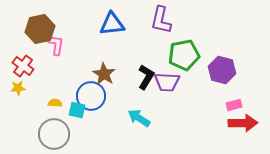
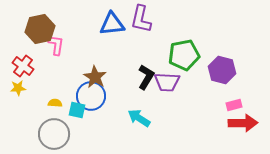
purple L-shape: moved 20 px left, 1 px up
brown star: moved 9 px left, 3 px down
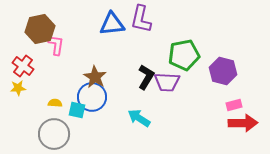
purple hexagon: moved 1 px right, 1 px down
blue circle: moved 1 px right, 1 px down
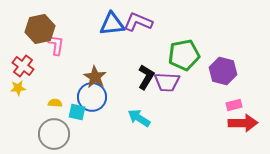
purple L-shape: moved 3 px left, 3 px down; rotated 100 degrees clockwise
cyan square: moved 2 px down
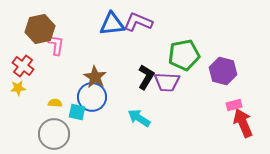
red arrow: rotated 112 degrees counterclockwise
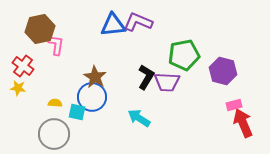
blue triangle: moved 1 px right, 1 px down
yellow star: rotated 14 degrees clockwise
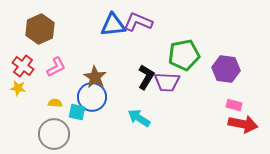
brown hexagon: rotated 12 degrees counterclockwise
pink L-shape: moved 22 px down; rotated 55 degrees clockwise
purple hexagon: moved 3 px right, 2 px up; rotated 8 degrees counterclockwise
pink rectangle: rotated 28 degrees clockwise
red arrow: moved 1 px down; rotated 124 degrees clockwise
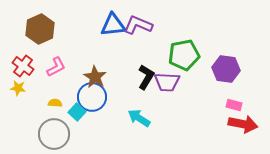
purple L-shape: moved 3 px down
cyan square: rotated 30 degrees clockwise
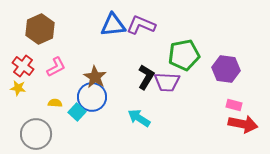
purple L-shape: moved 3 px right
gray circle: moved 18 px left
